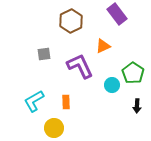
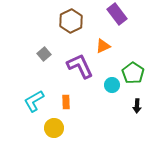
gray square: rotated 32 degrees counterclockwise
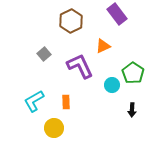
black arrow: moved 5 px left, 4 px down
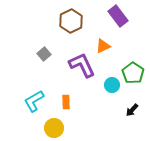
purple rectangle: moved 1 px right, 2 px down
purple L-shape: moved 2 px right, 1 px up
black arrow: rotated 40 degrees clockwise
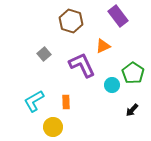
brown hexagon: rotated 15 degrees counterclockwise
yellow circle: moved 1 px left, 1 px up
